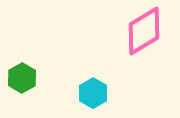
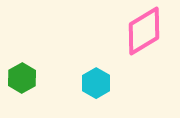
cyan hexagon: moved 3 px right, 10 px up
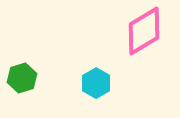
green hexagon: rotated 12 degrees clockwise
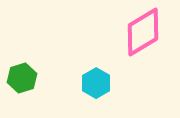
pink diamond: moved 1 px left, 1 px down
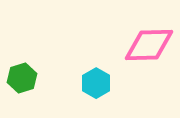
pink diamond: moved 6 px right, 13 px down; rotated 30 degrees clockwise
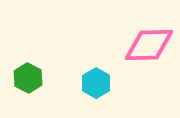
green hexagon: moved 6 px right; rotated 16 degrees counterclockwise
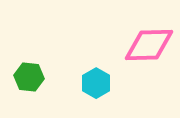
green hexagon: moved 1 px right, 1 px up; rotated 20 degrees counterclockwise
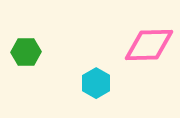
green hexagon: moved 3 px left, 25 px up; rotated 8 degrees counterclockwise
